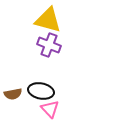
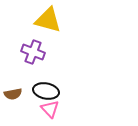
purple cross: moved 16 px left, 7 px down
black ellipse: moved 5 px right
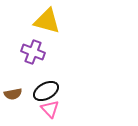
yellow triangle: moved 1 px left, 1 px down
black ellipse: rotated 40 degrees counterclockwise
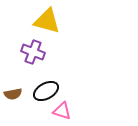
pink triangle: moved 12 px right, 2 px down; rotated 30 degrees counterclockwise
